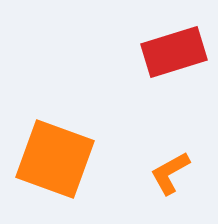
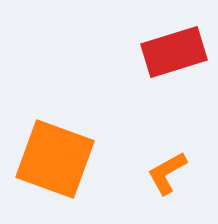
orange L-shape: moved 3 px left
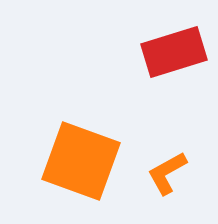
orange square: moved 26 px right, 2 px down
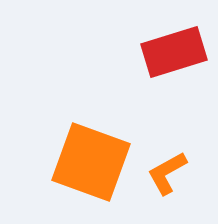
orange square: moved 10 px right, 1 px down
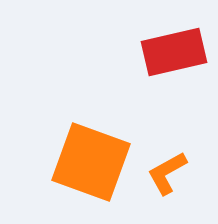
red rectangle: rotated 4 degrees clockwise
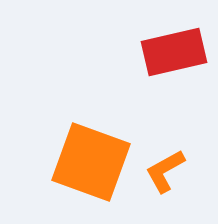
orange L-shape: moved 2 px left, 2 px up
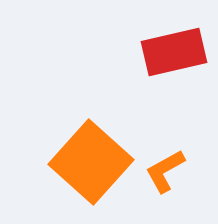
orange square: rotated 22 degrees clockwise
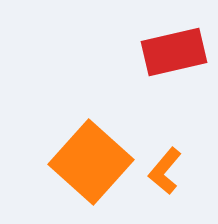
orange L-shape: rotated 21 degrees counterclockwise
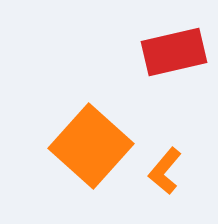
orange square: moved 16 px up
